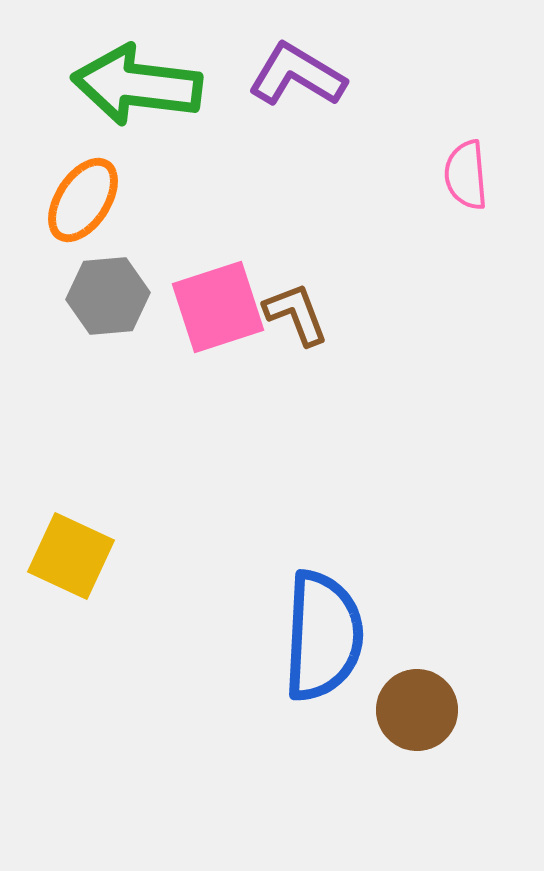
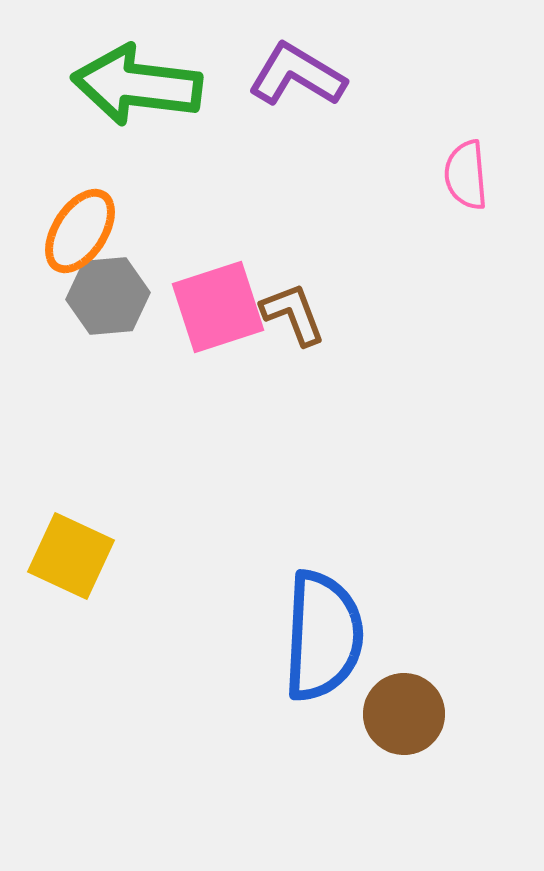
orange ellipse: moved 3 px left, 31 px down
brown L-shape: moved 3 px left
brown circle: moved 13 px left, 4 px down
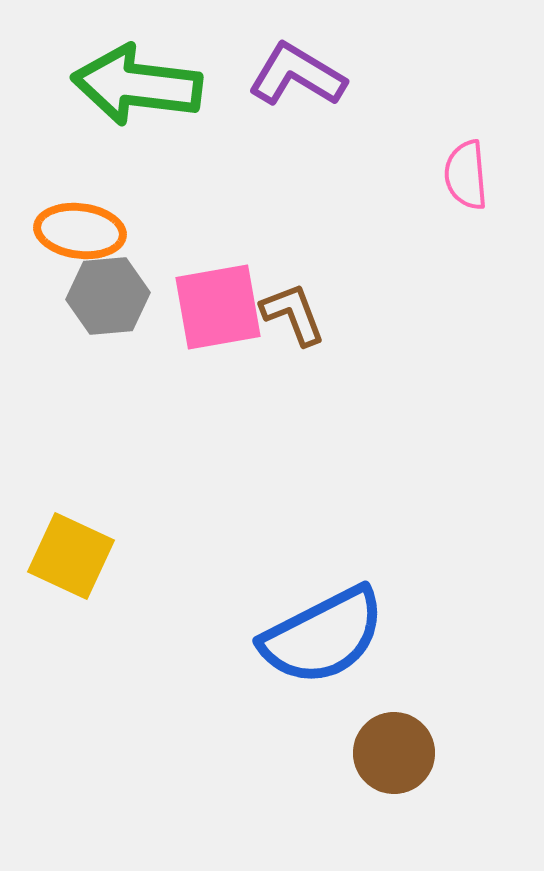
orange ellipse: rotated 64 degrees clockwise
pink square: rotated 8 degrees clockwise
blue semicircle: rotated 60 degrees clockwise
brown circle: moved 10 px left, 39 px down
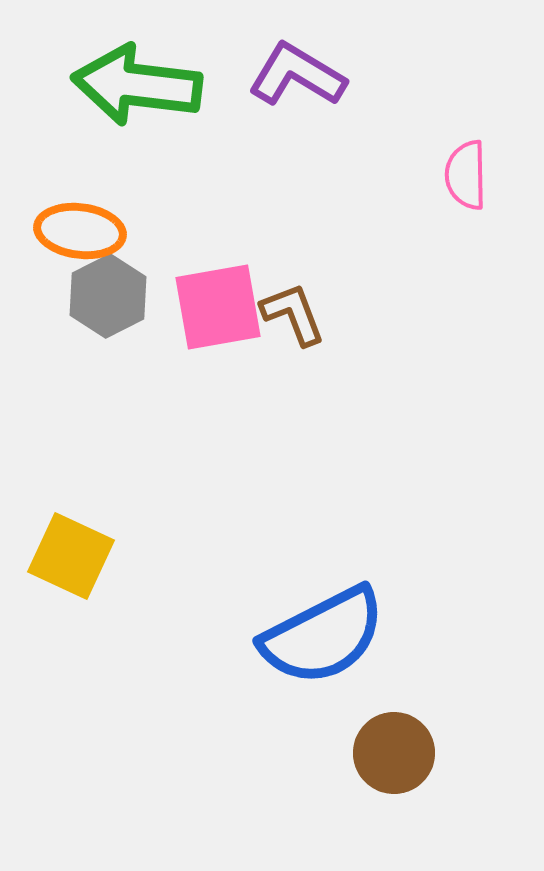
pink semicircle: rotated 4 degrees clockwise
gray hexagon: rotated 22 degrees counterclockwise
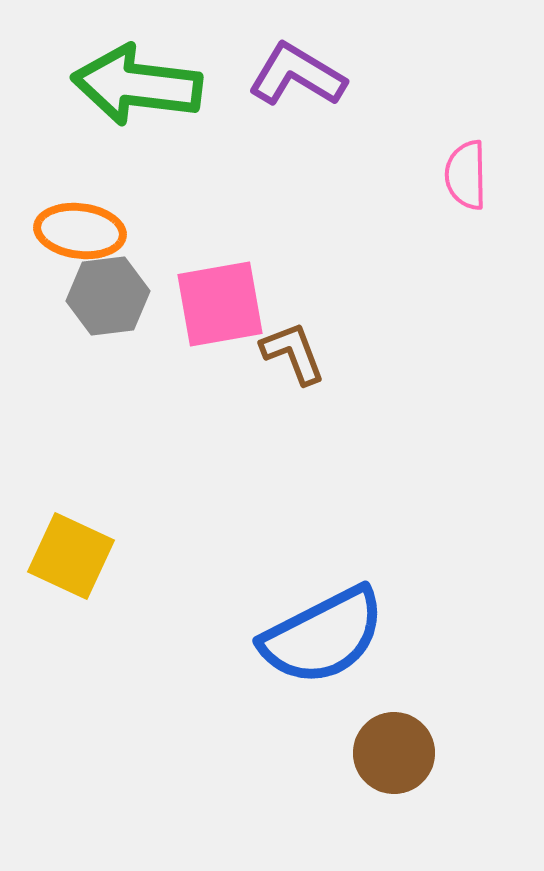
gray hexagon: rotated 20 degrees clockwise
pink square: moved 2 px right, 3 px up
brown L-shape: moved 39 px down
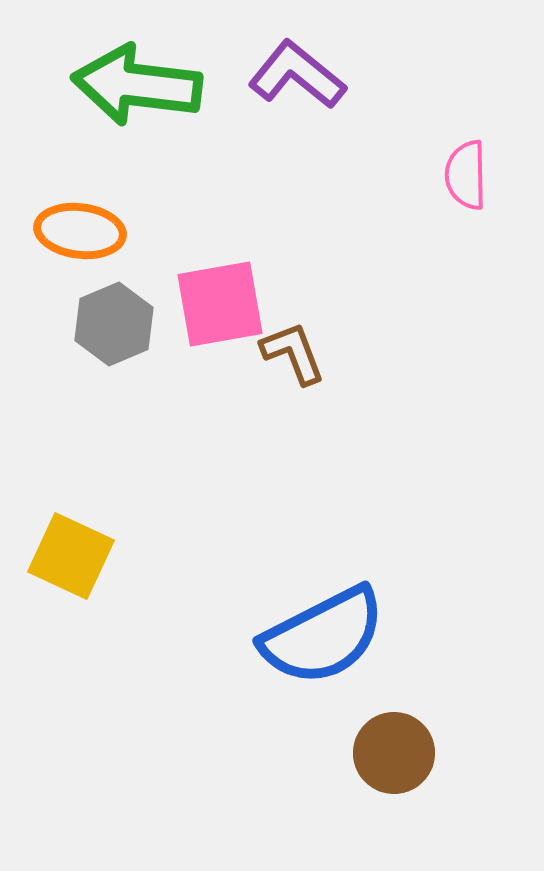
purple L-shape: rotated 8 degrees clockwise
gray hexagon: moved 6 px right, 28 px down; rotated 16 degrees counterclockwise
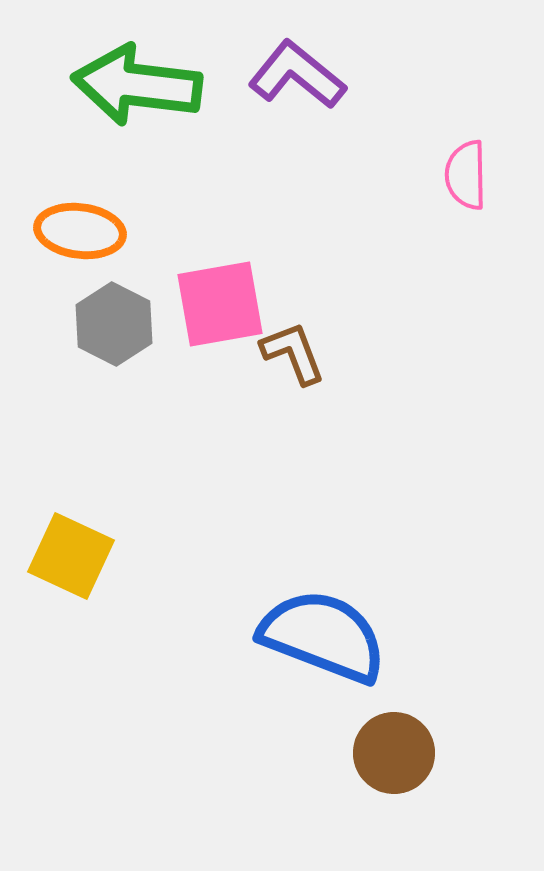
gray hexagon: rotated 10 degrees counterclockwise
blue semicircle: rotated 132 degrees counterclockwise
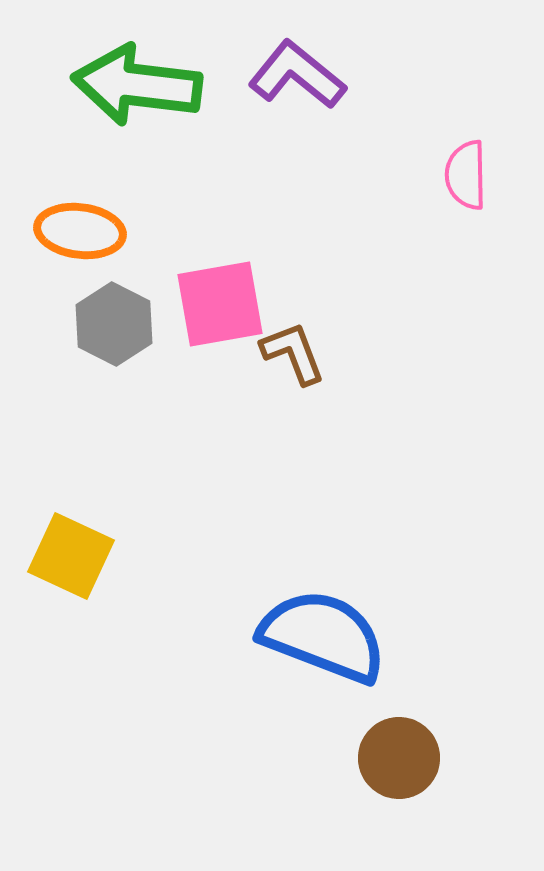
brown circle: moved 5 px right, 5 px down
